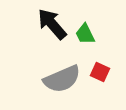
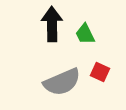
black arrow: rotated 40 degrees clockwise
gray semicircle: moved 3 px down
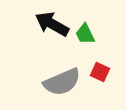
black arrow: rotated 60 degrees counterclockwise
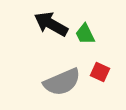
black arrow: moved 1 px left
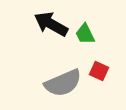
red square: moved 1 px left, 1 px up
gray semicircle: moved 1 px right, 1 px down
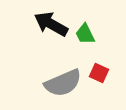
red square: moved 2 px down
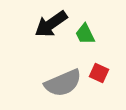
black arrow: rotated 64 degrees counterclockwise
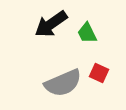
green trapezoid: moved 2 px right, 1 px up
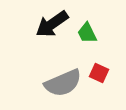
black arrow: moved 1 px right
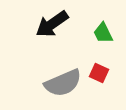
green trapezoid: moved 16 px right
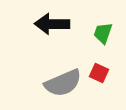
black arrow: rotated 36 degrees clockwise
green trapezoid: rotated 45 degrees clockwise
